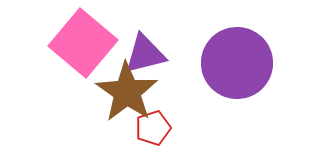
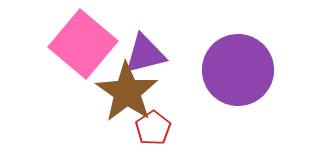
pink square: moved 1 px down
purple circle: moved 1 px right, 7 px down
red pentagon: rotated 16 degrees counterclockwise
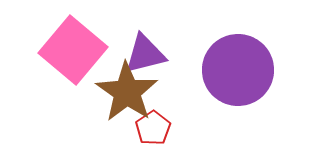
pink square: moved 10 px left, 6 px down
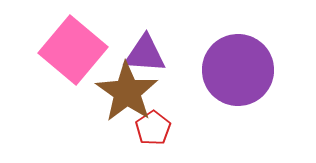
purple triangle: rotated 18 degrees clockwise
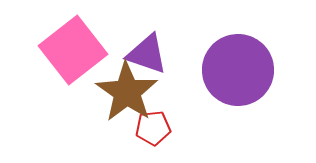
pink square: rotated 12 degrees clockwise
purple triangle: moved 2 px right; rotated 15 degrees clockwise
red pentagon: rotated 28 degrees clockwise
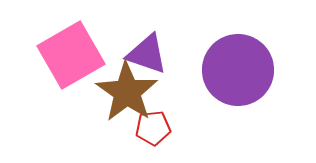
pink square: moved 2 px left, 5 px down; rotated 8 degrees clockwise
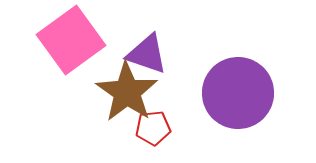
pink square: moved 15 px up; rotated 6 degrees counterclockwise
purple circle: moved 23 px down
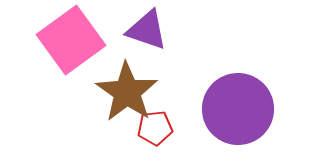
purple triangle: moved 24 px up
purple circle: moved 16 px down
red pentagon: moved 2 px right
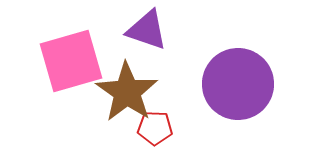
pink square: moved 21 px down; rotated 20 degrees clockwise
purple circle: moved 25 px up
red pentagon: rotated 8 degrees clockwise
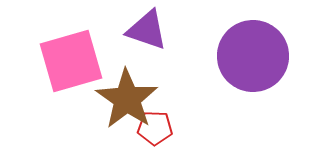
purple circle: moved 15 px right, 28 px up
brown star: moved 7 px down
